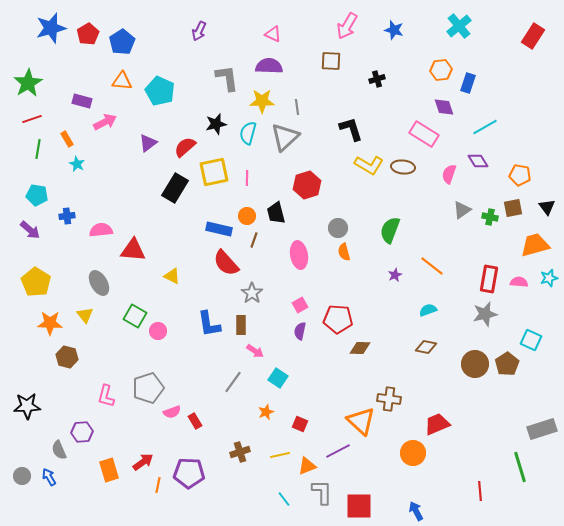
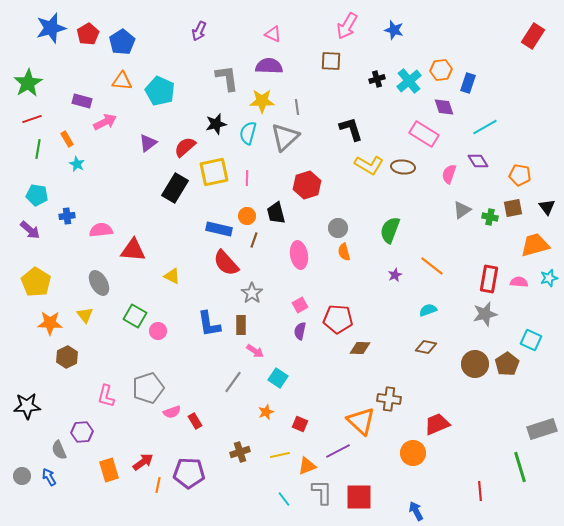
cyan cross at (459, 26): moved 50 px left, 55 px down
brown hexagon at (67, 357): rotated 20 degrees clockwise
red square at (359, 506): moved 9 px up
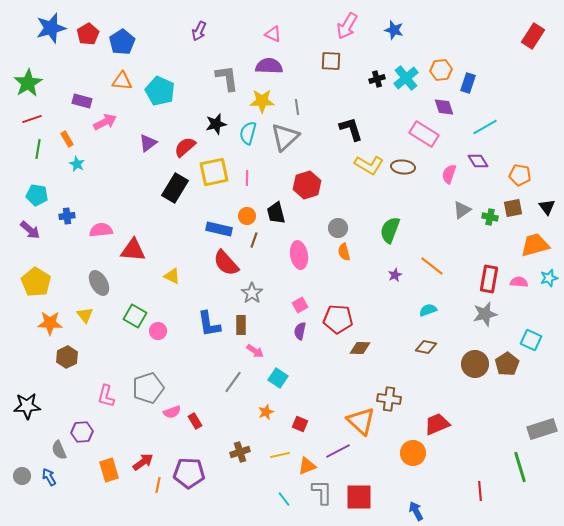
cyan cross at (409, 81): moved 3 px left, 3 px up
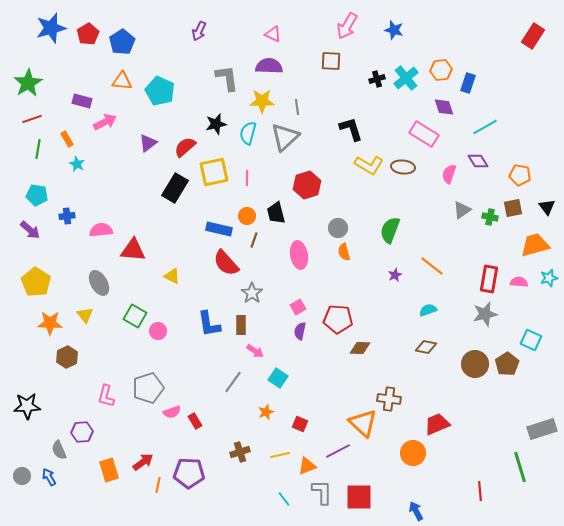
pink square at (300, 305): moved 2 px left, 2 px down
orange triangle at (361, 421): moved 2 px right, 2 px down
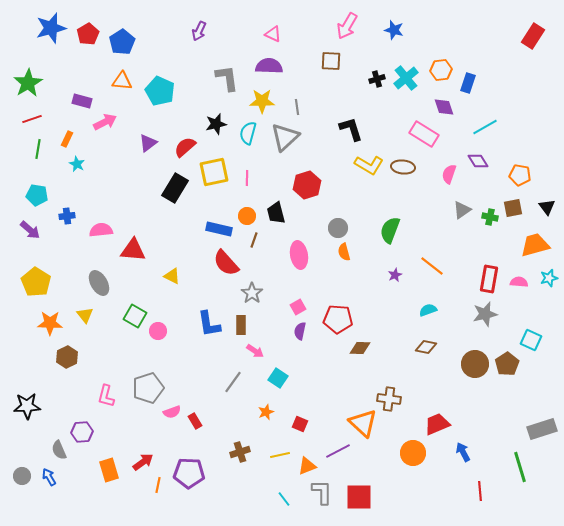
orange rectangle at (67, 139): rotated 56 degrees clockwise
blue arrow at (416, 511): moved 47 px right, 59 px up
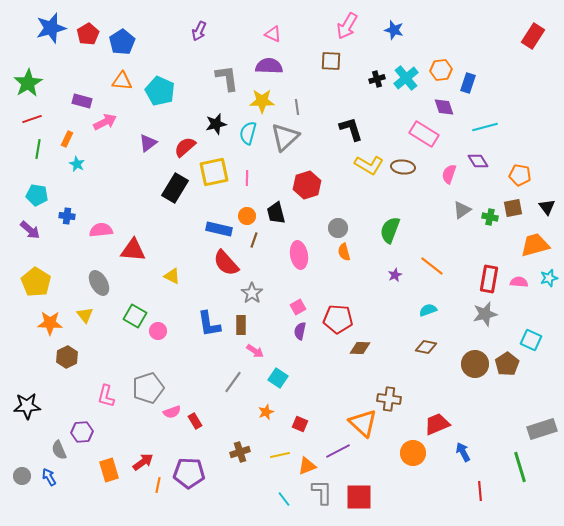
cyan line at (485, 127): rotated 15 degrees clockwise
blue cross at (67, 216): rotated 14 degrees clockwise
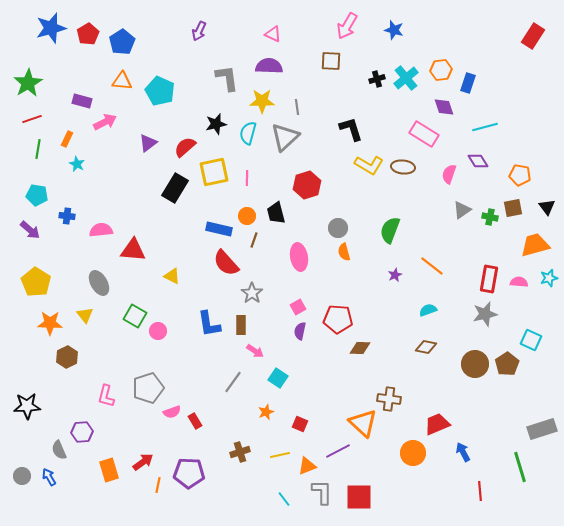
pink ellipse at (299, 255): moved 2 px down
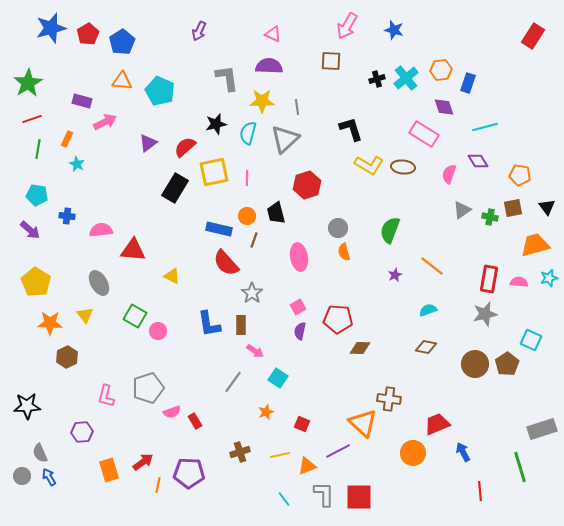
gray triangle at (285, 137): moved 2 px down
red square at (300, 424): moved 2 px right
gray semicircle at (59, 450): moved 19 px left, 3 px down
gray L-shape at (322, 492): moved 2 px right, 2 px down
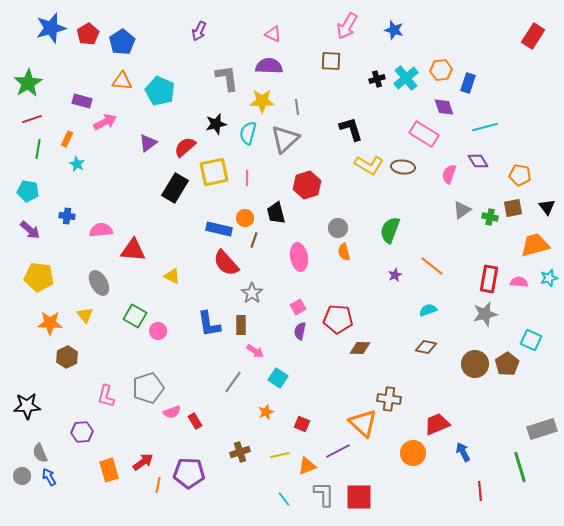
cyan pentagon at (37, 195): moved 9 px left, 4 px up
orange circle at (247, 216): moved 2 px left, 2 px down
yellow pentagon at (36, 282): moved 3 px right, 5 px up; rotated 24 degrees counterclockwise
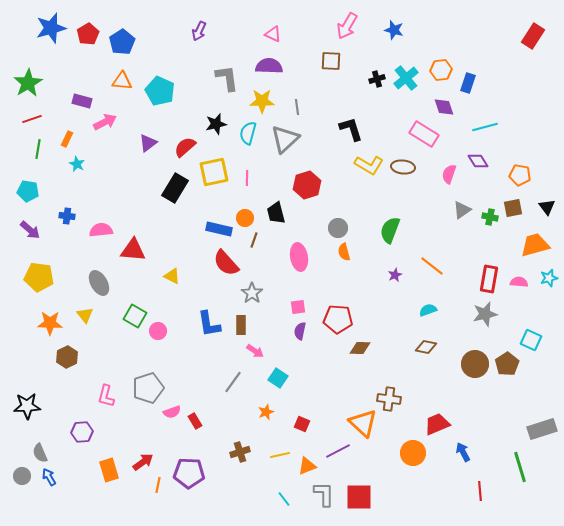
pink square at (298, 307): rotated 21 degrees clockwise
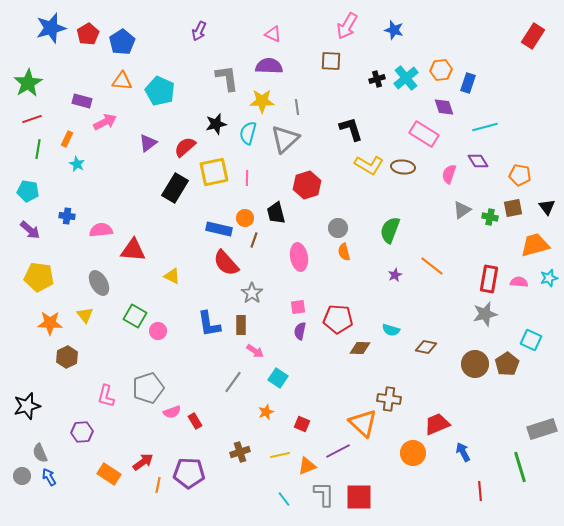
cyan semicircle at (428, 310): moved 37 px left, 20 px down; rotated 144 degrees counterclockwise
black star at (27, 406): rotated 12 degrees counterclockwise
orange rectangle at (109, 470): moved 4 px down; rotated 40 degrees counterclockwise
